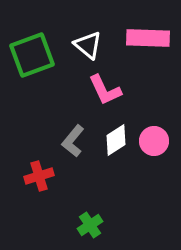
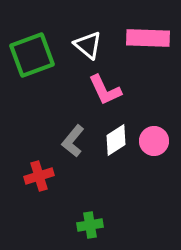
green cross: rotated 25 degrees clockwise
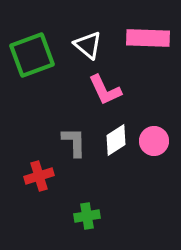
gray L-shape: moved 1 px right, 1 px down; rotated 140 degrees clockwise
green cross: moved 3 px left, 9 px up
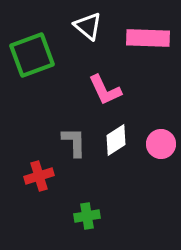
white triangle: moved 19 px up
pink circle: moved 7 px right, 3 px down
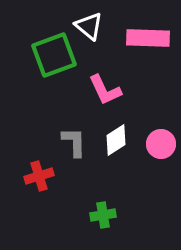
white triangle: moved 1 px right
green square: moved 22 px right
green cross: moved 16 px right, 1 px up
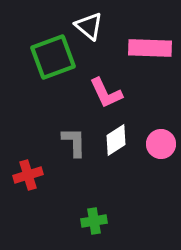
pink rectangle: moved 2 px right, 10 px down
green square: moved 1 px left, 2 px down
pink L-shape: moved 1 px right, 3 px down
red cross: moved 11 px left, 1 px up
green cross: moved 9 px left, 6 px down
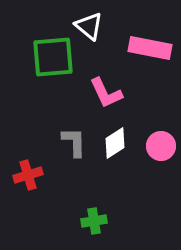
pink rectangle: rotated 9 degrees clockwise
green square: rotated 15 degrees clockwise
white diamond: moved 1 px left, 3 px down
pink circle: moved 2 px down
